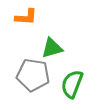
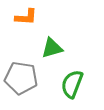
gray pentagon: moved 12 px left, 3 px down
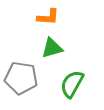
orange L-shape: moved 22 px right
green semicircle: rotated 8 degrees clockwise
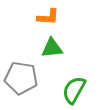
green triangle: rotated 10 degrees clockwise
green semicircle: moved 2 px right, 6 px down
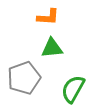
gray pentagon: moved 3 px right; rotated 28 degrees counterclockwise
green semicircle: moved 1 px left, 1 px up
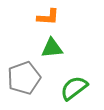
green semicircle: moved 1 px right, 1 px up; rotated 24 degrees clockwise
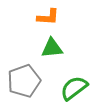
gray pentagon: moved 3 px down
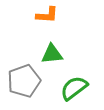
orange L-shape: moved 1 px left, 2 px up
green triangle: moved 6 px down
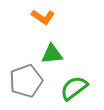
orange L-shape: moved 4 px left, 2 px down; rotated 30 degrees clockwise
gray pentagon: moved 2 px right
